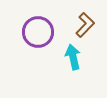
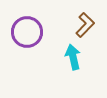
purple circle: moved 11 px left
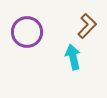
brown L-shape: moved 2 px right, 1 px down
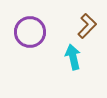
purple circle: moved 3 px right
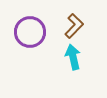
brown L-shape: moved 13 px left
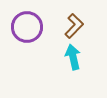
purple circle: moved 3 px left, 5 px up
